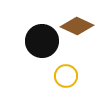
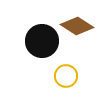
brown diamond: rotated 8 degrees clockwise
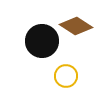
brown diamond: moved 1 px left
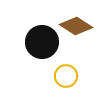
black circle: moved 1 px down
